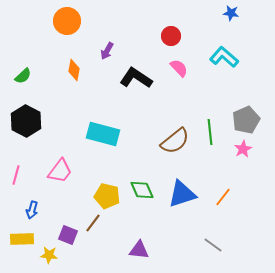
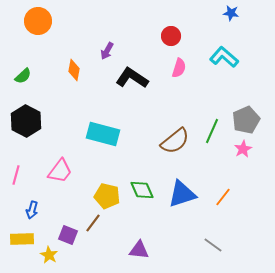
orange circle: moved 29 px left
pink semicircle: rotated 60 degrees clockwise
black L-shape: moved 4 px left
green line: moved 2 px right, 1 px up; rotated 30 degrees clockwise
yellow star: rotated 24 degrees clockwise
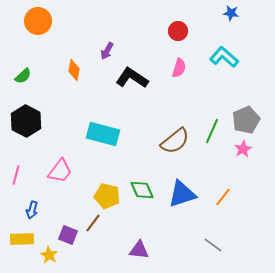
red circle: moved 7 px right, 5 px up
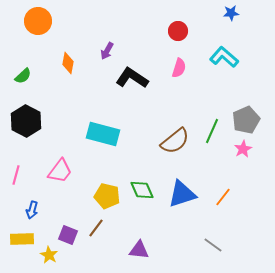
blue star: rotated 14 degrees counterclockwise
orange diamond: moved 6 px left, 7 px up
brown line: moved 3 px right, 5 px down
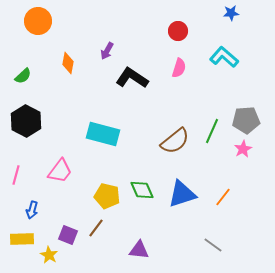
gray pentagon: rotated 20 degrees clockwise
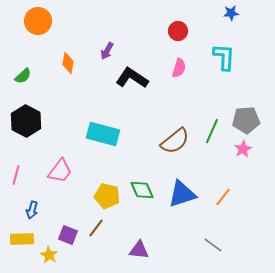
cyan L-shape: rotated 52 degrees clockwise
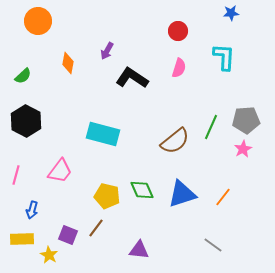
green line: moved 1 px left, 4 px up
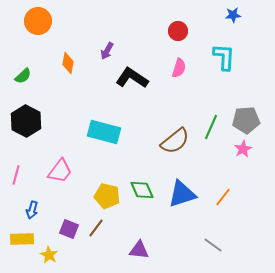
blue star: moved 2 px right, 2 px down
cyan rectangle: moved 1 px right, 2 px up
purple square: moved 1 px right, 6 px up
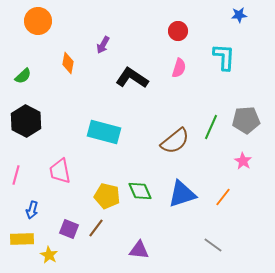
blue star: moved 6 px right
purple arrow: moved 4 px left, 6 px up
pink star: moved 12 px down; rotated 12 degrees counterclockwise
pink trapezoid: rotated 132 degrees clockwise
green diamond: moved 2 px left, 1 px down
